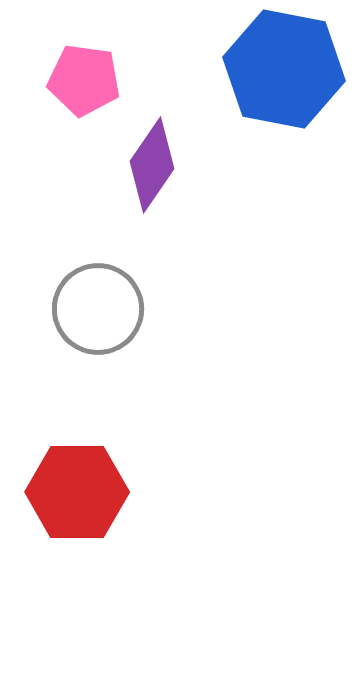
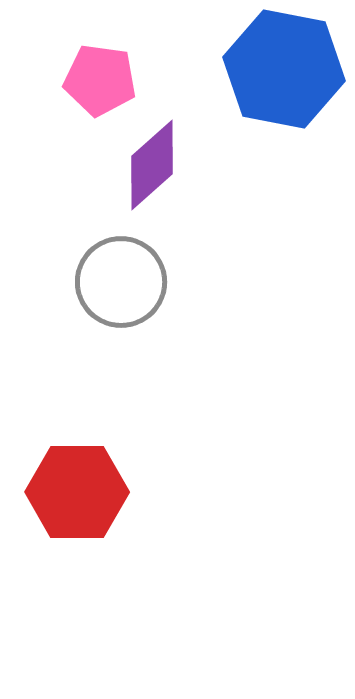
pink pentagon: moved 16 px right
purple diamond: rotated 14 degrees clockwise
gray circle: moved 23 px right, 27 px up
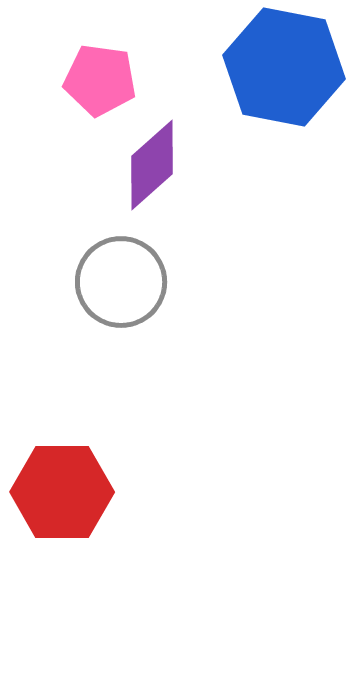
blue hexagon: moved 2 px up
red hexagon: moved 15 px left
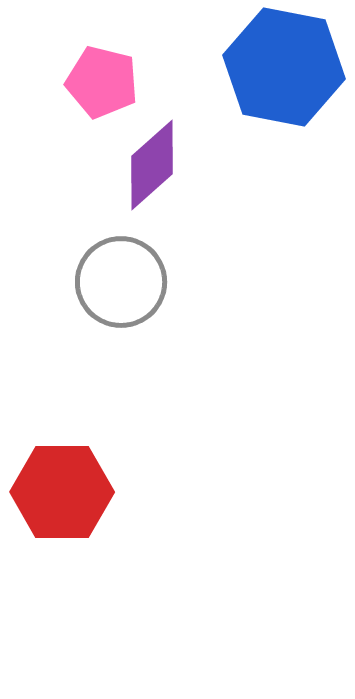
pink pentagon: moved 2 px right, 2 px down; rotated 6 degrees clockwise
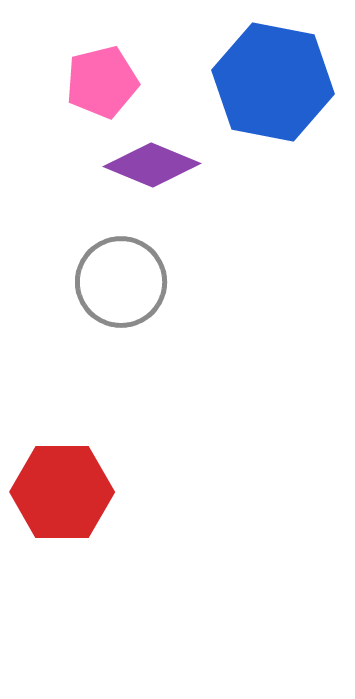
blue hexagon: moved 11 px left, 15 px down
pink pentagon: rotated 28 degrees counterclockwise
purple diamond: rotated 64 degrees clockwise
